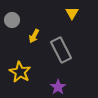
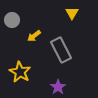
yellow arrow: rotated 24 degrees clockwise
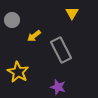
yellow star: moved 2 px left
purple star: rotated 21 degrees counterclockwise
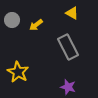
yellow triangle: rotated 32 degrees counterclockwise
yellow arrow: moved 2 px right, 11 px up
gray rectangle: moved 7 px right, 3 px up
purple star: moved 10 px right
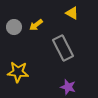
gray circle: moved 2 px right, 7 px down
gray rectangle: moved 5 px left, 1 px down
yellow star: rotated 25 degrees counterclockwise
